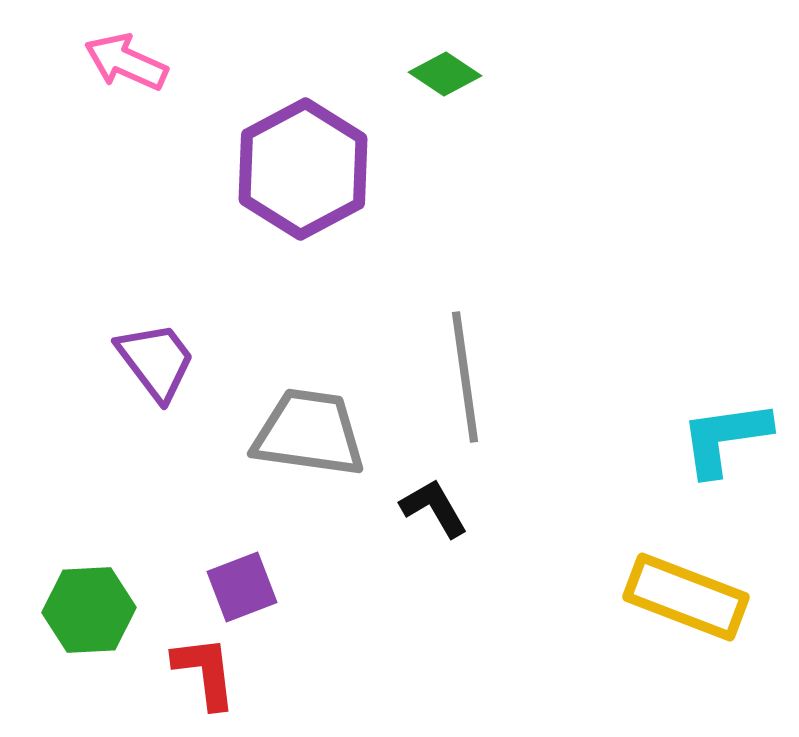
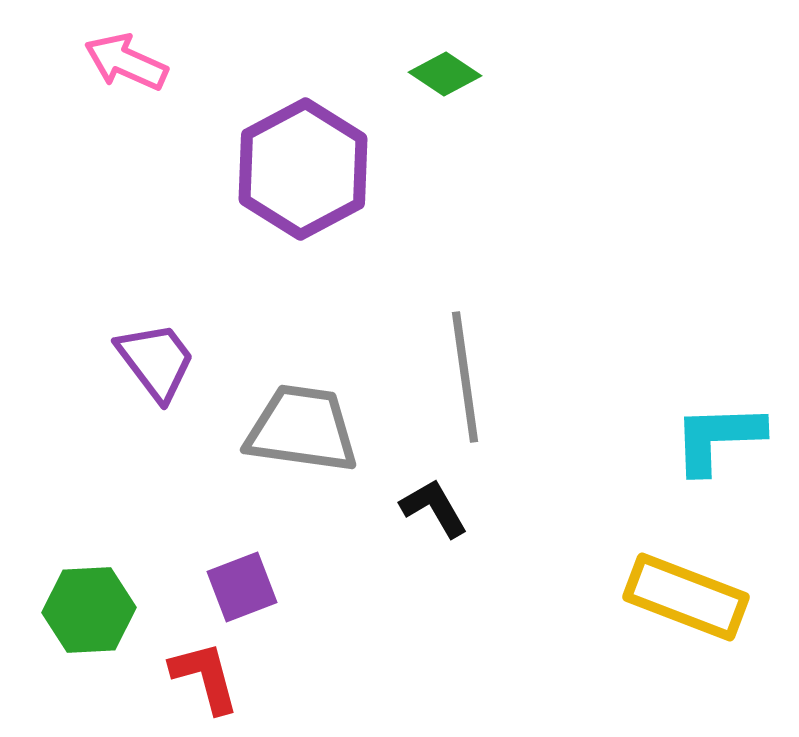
gray trapezoid: moved 7 px left, 4 px up
cyan L-shape: moved 7 px left; rotated 6 degrees clockwise
red L-shape: moved 5 px down; rotated 8 degrees counterclockwise
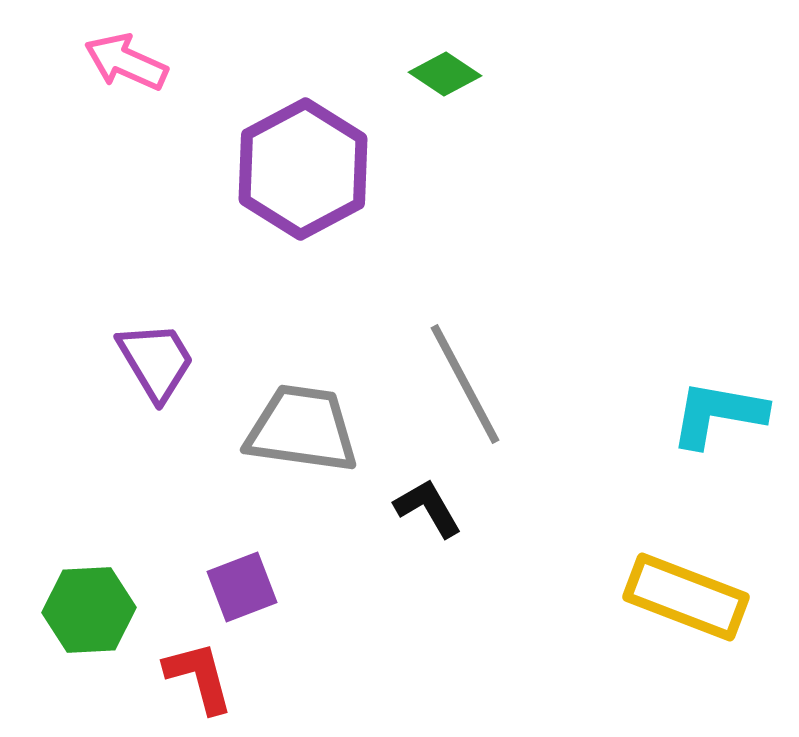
purple trapezoid: rotated 6 degrees clockwise
gray line: moved 7 px down; rotated 20 degrees counterclockwise
cyan L-shape: moved 24 px up; rotated 12 degrees clockwise
black L-shape: moved 6 px left
red L-shape: moved 6 px left
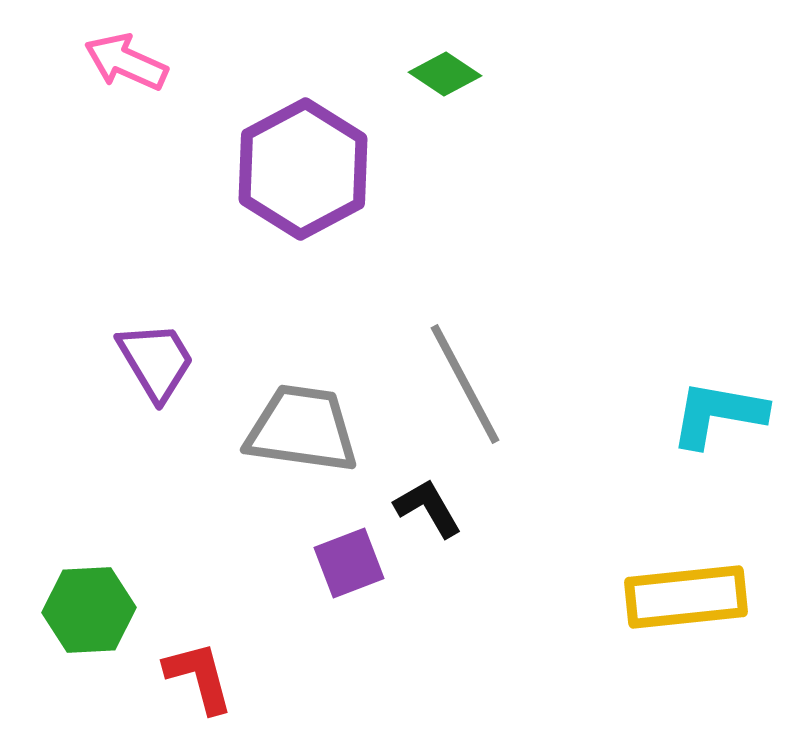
purple square: moved 107 px right, 24 px up
yellow rectangle: rotated 27 degrees counterclockwise
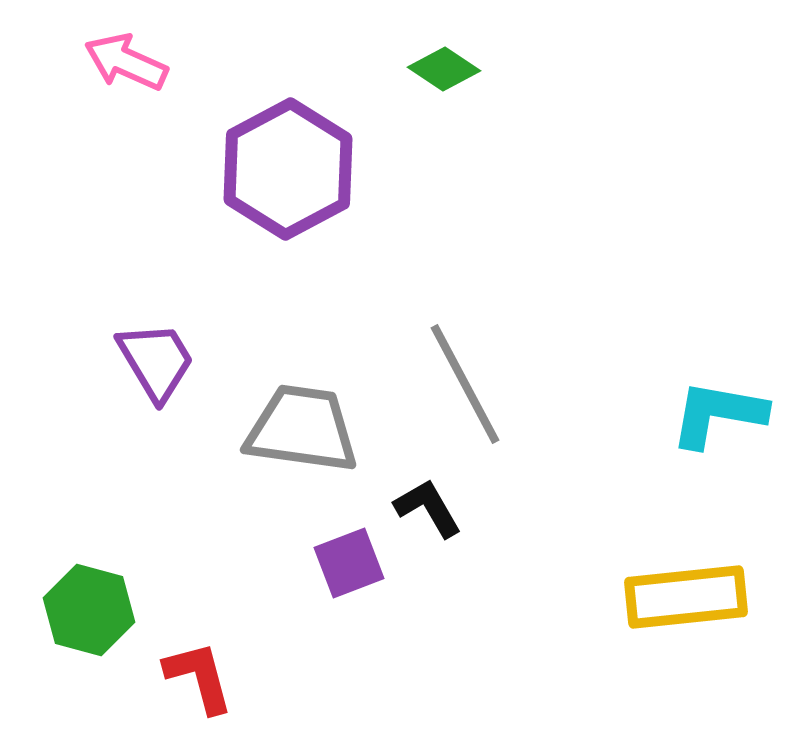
green diamond: moved 1 px left, 5 px up
purple hexagon: moved 15 px left
green hexagon: rotated 18 degrees clockwise
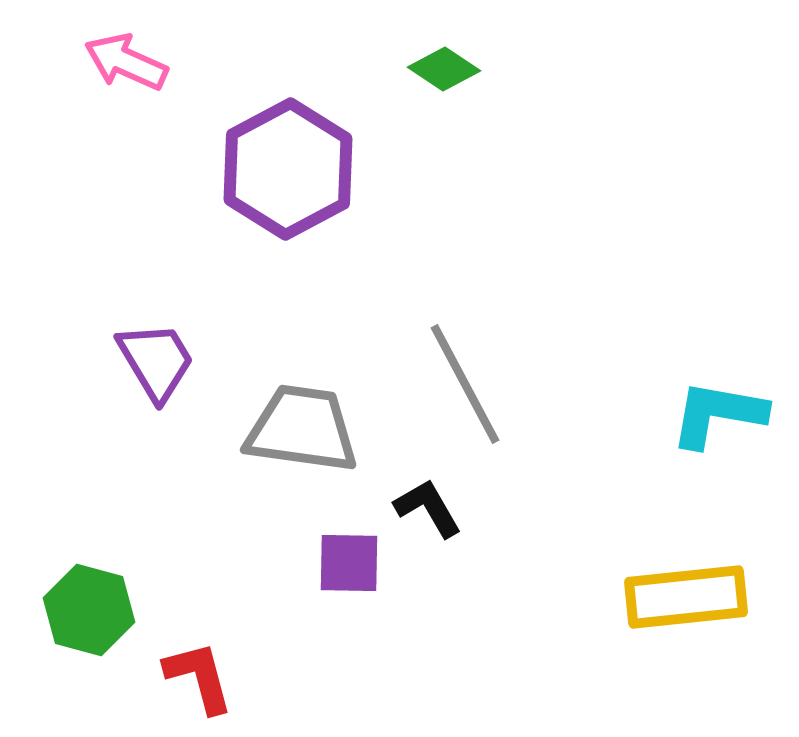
purple square: rotated 22 degrees clockwise
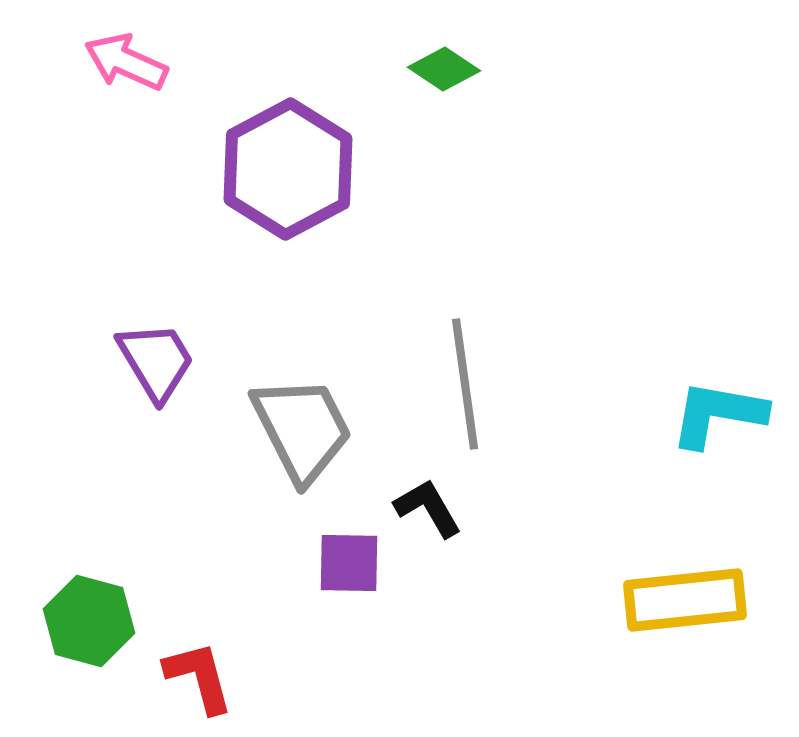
gray line: rotated 20 degrees clockwise
gray trapezoid: rotated 55 degrees clockwise
yellow rectangle: moved 1 px left, 3 px down
green hexagon: moved 11 px down
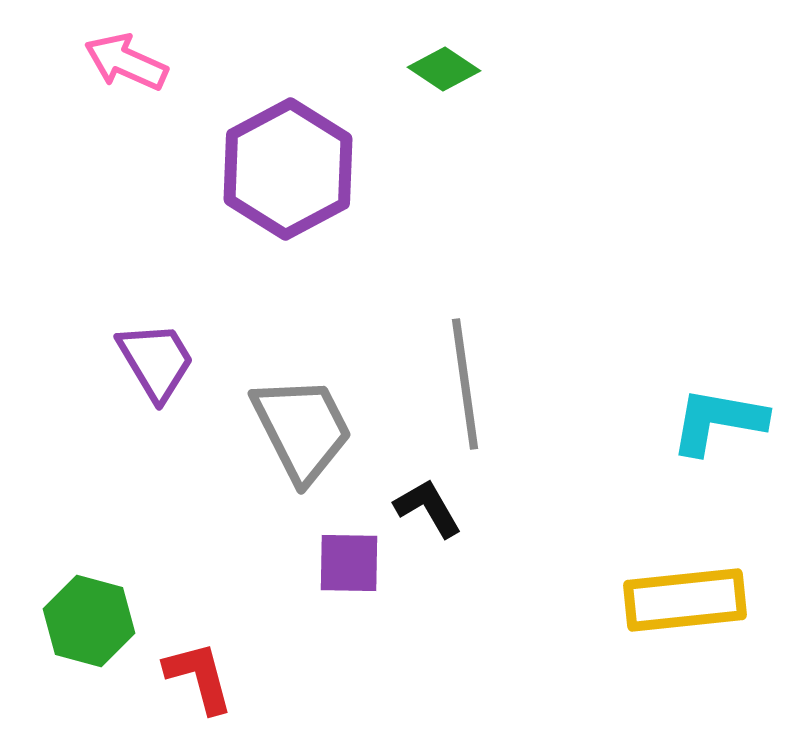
cyan L-shape: moved 7 px down
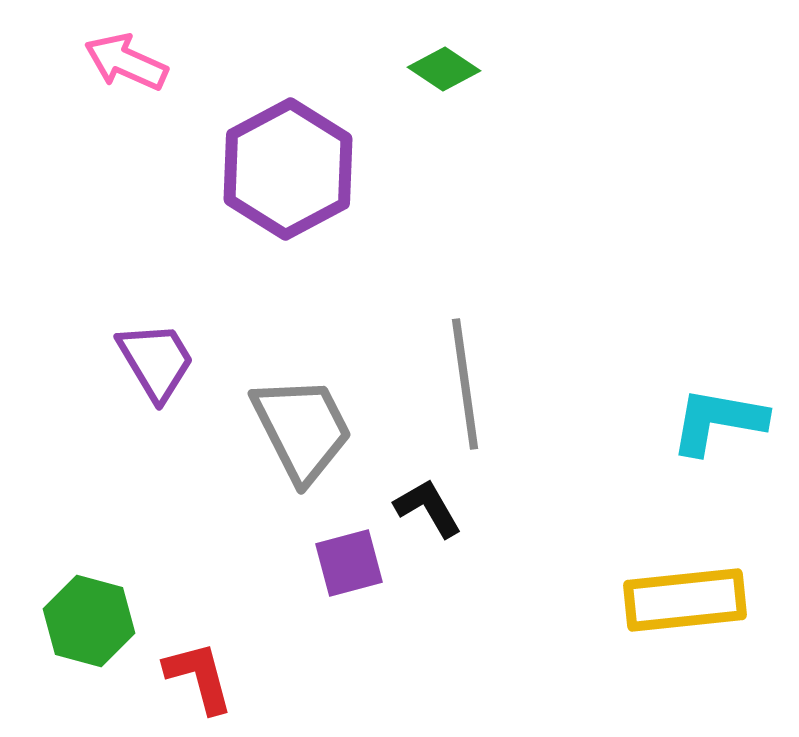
purple square: rotated 16 degrees counterclockwise
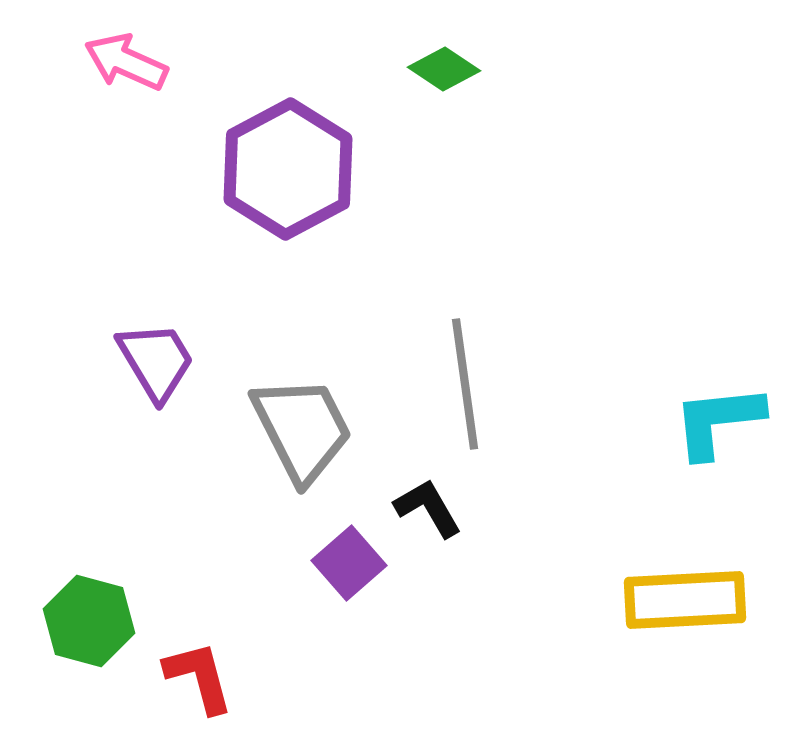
cyan L-shape: rotated 16 degrees counterclockwise
purple square: rotated 26 degrees counterclockwise
yellow rectangle: rotated 3 degrees clockwise
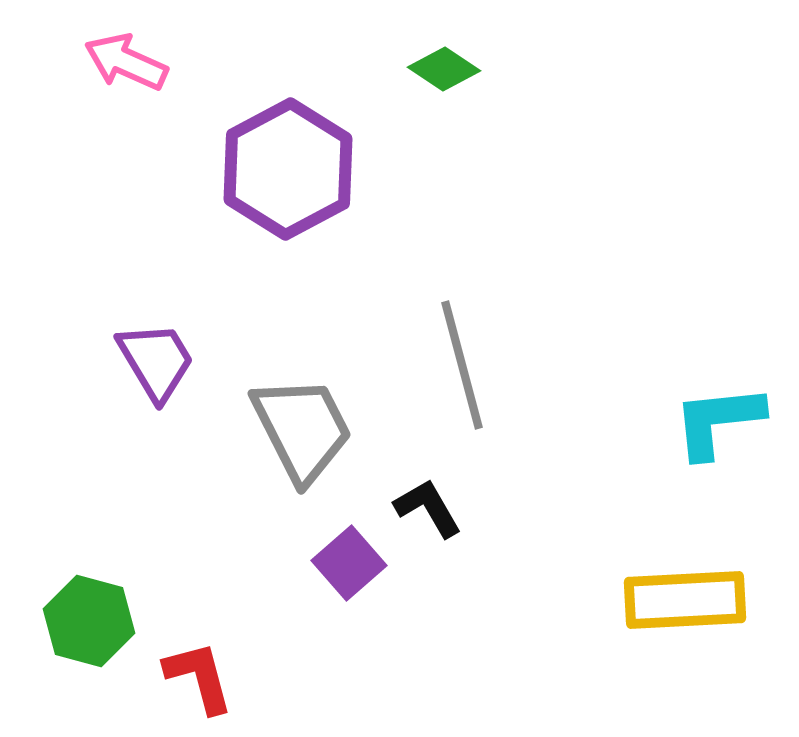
gray line: moved 3 px left, 19 px up; rotated 7 degrees counterclockwise
